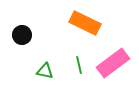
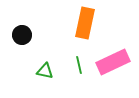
orange rectangle: rotated 76 degrees clockwise
pink rectangle: moved 1 px up; rotated 12 degrees clockwise
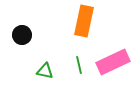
orange rectangle: moved 1 px left, 2 px up
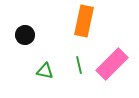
black circle: moved 3 px right
pink rectangle: moved 1 px left, 2 px down; rotated 20 degrees counterclockwise
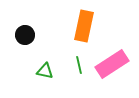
orange rectangle: moved 5 px down
pink rectangle: rotated 12 degrees clockwise
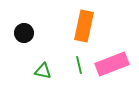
black circle: moved 1 px left, 2 px up
pink rectangle: rotated 12 degrees clockwise
green triangle: moved 2 px left
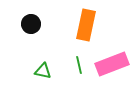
orange rectangle: moved 2 px right, 1 px up
black circle: moved 7 px right, 9 px up
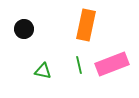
black circle: moved 7 px left, 5 px down
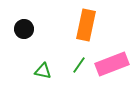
green line: rotated 48 degrees clockwise
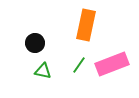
black circle: moved 11 px right, 14 px down
